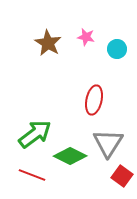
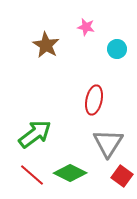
pink star: moved 10 px up
brown star: moved 2 px left, 2 px down
green diamond: moved 17 px down
red line: rotated 20 degrees clockwise
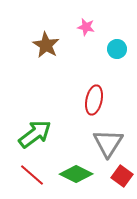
green diamond: moved 6 px right, 1 px down
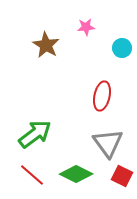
pink star: rotated 18 degrees counterclockwise
cyan circle: moved 5 px right, 1 px up
red ellipse: moved 8 px right, 4 px up
gray triangle: rotated 8 degrees counterclockwise
red square: rotated 10 degrees counterclockwise
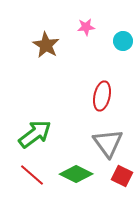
cyan circle: moved 1 px right, 7 px up
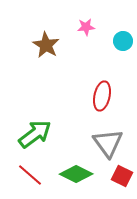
red line: moved 2 px left
